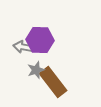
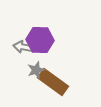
brown rectangle: rotated 16 degrees counterclockwise
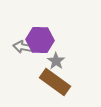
gray star: moved 20 px right, 9 px up; rotated 18 degrees counterclockwise
brown rectangle: moved 2 px right
